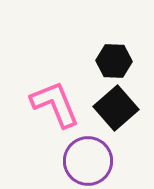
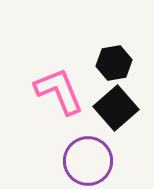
black hexagon: moved 2 px down; rotated 12 degrees counterclockwise
pink L-shape: moved 4 px right, 13 px up
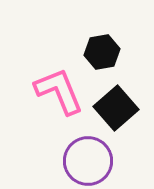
black hexagon: moved 12 px left, 11 px up
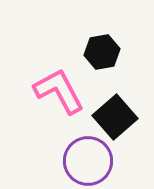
pink L-shape: rotated 6 degrees counterclockwise
black square: moved 1 px left, 9 px down
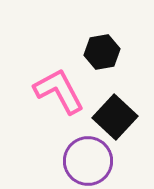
black square: rotated 6 degrees counterclockwise
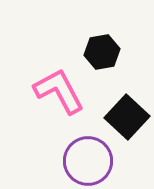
black square: moved 12 px right
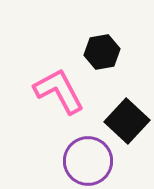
black square: moved 4 px down
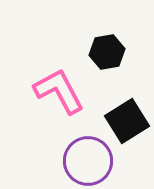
black hexagon: moved 5 px right
black square: rotated 15 degrees clockwise
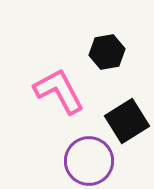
purple circle: moved 1 px right
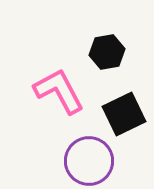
black square: moved 3 px left, 7 px up; rotated 6 degrees clockwise
